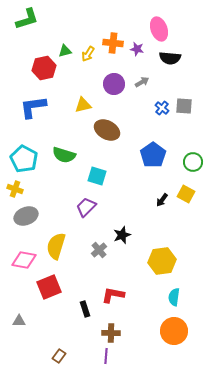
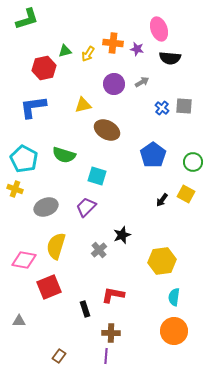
gray ellipse: moved 20 px right, 9 px up
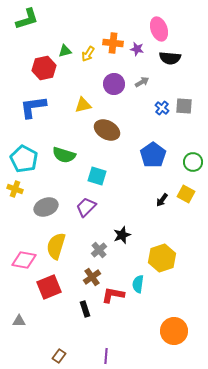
yellow hexagon: moved 3 px up; rotated 12 degrees counterclockwise
cyan semicircle: moved 36 px left, 13 px up
brown cross: moved 19 px left, 56 px up; rotated 36 degrees counterclockwise
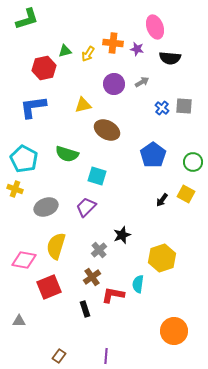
pink ellipse: moved 4 px left, 2 px up
green semicircle: moved 3 px right, 1 px up
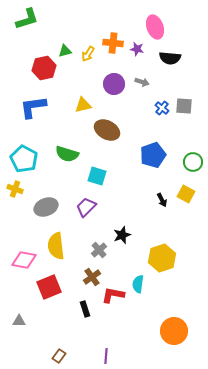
gray arrow: rotated 48 degrees clockwise
blue pentagon: rotated 15 degrees clockwise
black arrow: rotated 64 degrees counterclockwise
yellow semicircle: rotated 24 degrees counterclockwise
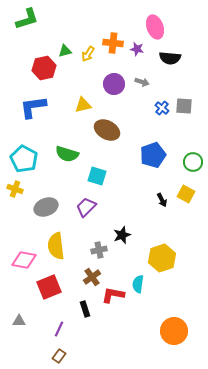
gray cross: rotated 28 degrees clockwise
purple line: moved 47 px left, 27 px up; rotated 21 degrees clockwise
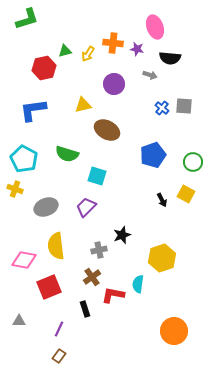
gray arrow: moved 8 px right, 7 px up
blue L-shape: moved 3 px down
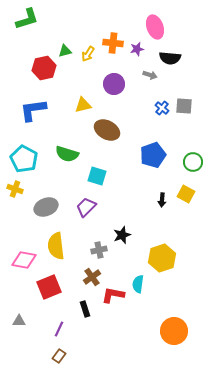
purple star: rotated 24 degrees counterclockwise
black arrow: rotated 32 degrees clockwise
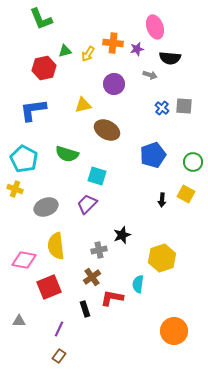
green L-shape: moved 14 px right; rotated 85 degrees clockwise
purple trapezoid: moved 1 px right, 3 px up
red L-shape: moved 1 px left, 3 px down
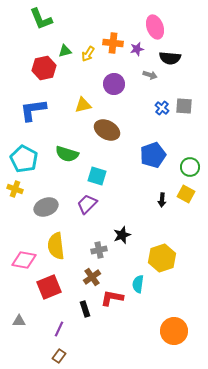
green circle: moved 3 px left, 5 px down
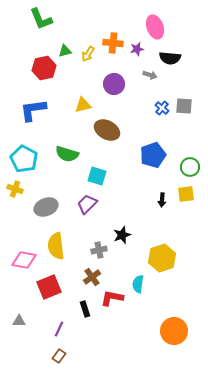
yellow square: rotated 36 degrees counterclockwise
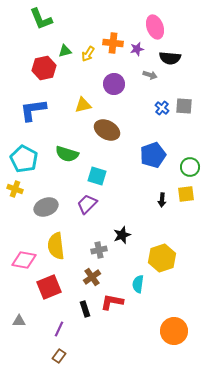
red L-shape: moved 4 px down
